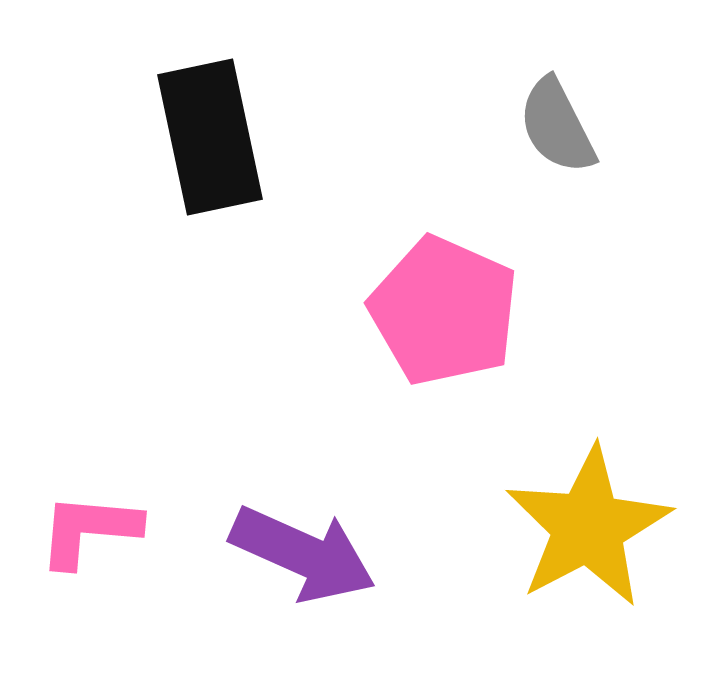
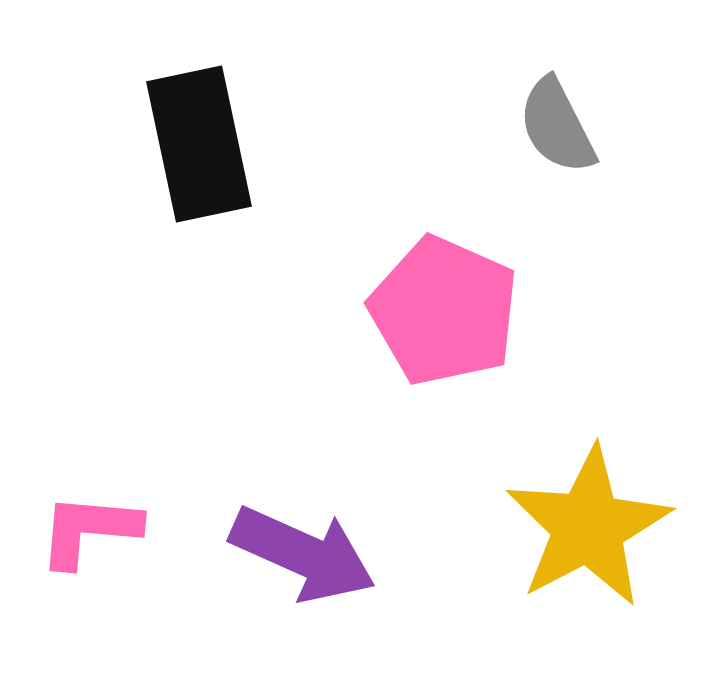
black rectangle: moved 11 px left, 7 px down
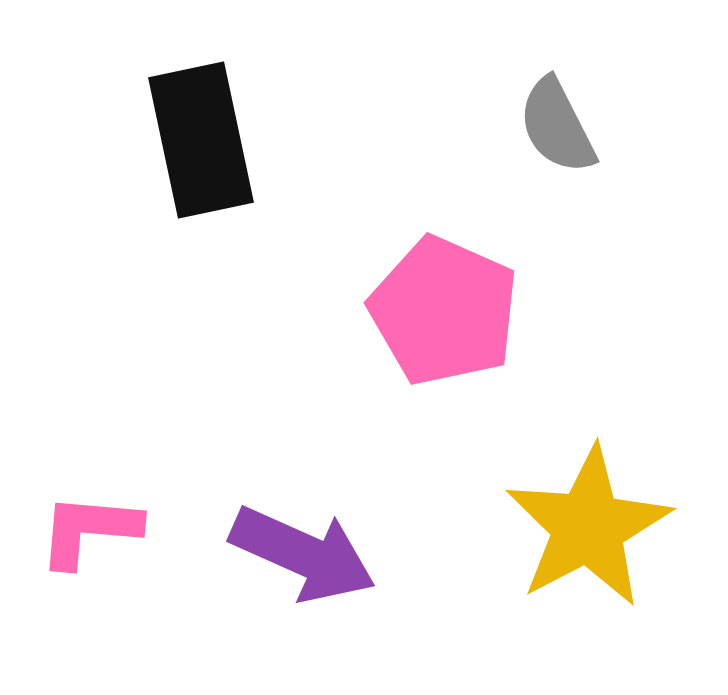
black rectangle: moved 2 px right, 4 px up
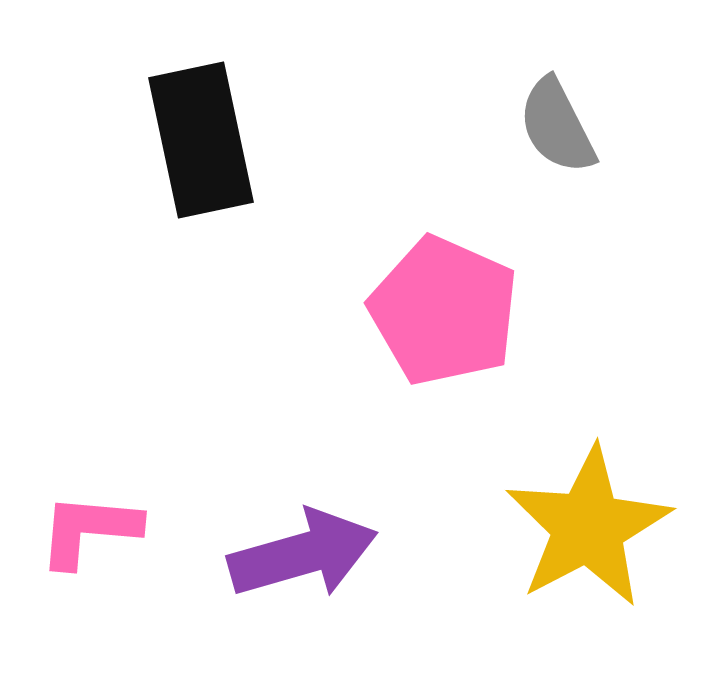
purple arrow: rotated 40 degrees counterclockwise
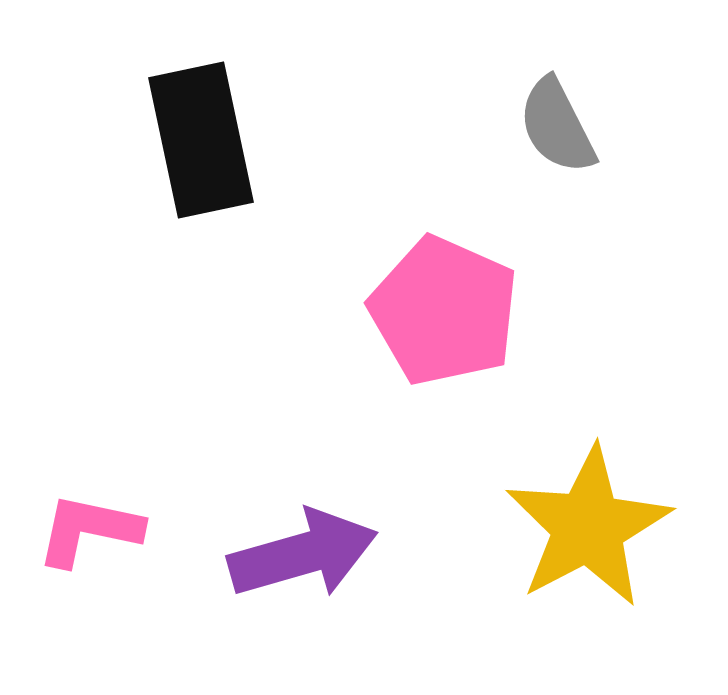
pink L-shape: rotated 7 degrees clockwise
